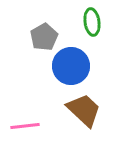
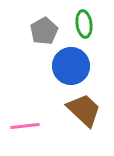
green ellipse: moved 8 px left, 2 px down
gray pentagon: moved 6 px up
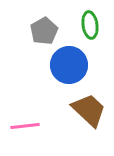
green ellipse: moved 6 px right, 1 px down
blue circle: moved 2 px left, 1 px up
brown trapezoid: moved 5 px right
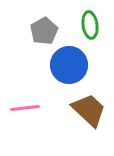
pink line: moved 18 px up
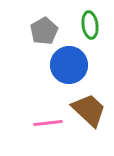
pink line: moved 23 px right, 15 px down
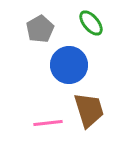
green ellipse: moved 1 px right, 2 px up; rotated 32 degrees counterclockwise
gray pentagon: moved 4 px left, 2 px up
brown trapezoid: rotated 30 degrees clockwise
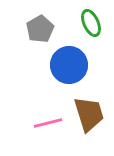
green ellipse: rotated 16 degrees clockwise
brown trapezoid: moved 4 px down
pink line: rotated 8 degrees counterclockwise
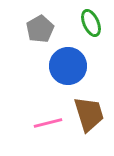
blue circle: moved 1 px left, 1 px down
